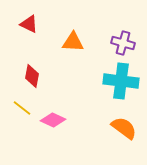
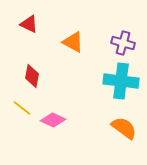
orange triangle: rotated 25 degrees clockwise
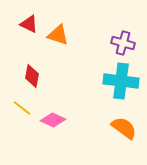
orange triangle: moved 15 px left, 7 px up; rotated 10 degrees counterclockwise
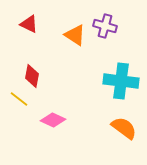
orange triangle: moved 17 px right; rotated 15 degrees clockwise
purple cross: moved 18 px left, 17 px up
yellow line: moved 3 px left, 9 px up
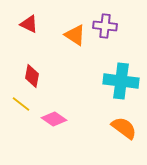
purple cross: rotated 10 degrees counterclockwise
yellow line: moved 2 px right, 5 px down
pink diamond: moved 1 px right, 1 px up; rotated 10 degrees clockwise
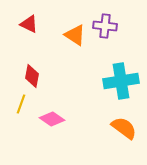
cyan cross: rotated 16 degrees counterclockwise
yellow line: rotated 72 degrees clockwise
pink diamond: moved 2 px left
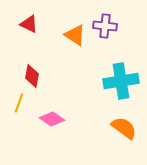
yellow line: moved 2 px left, 1 px up
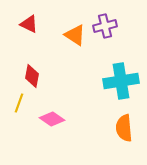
purple cross: rotated 20 degrees counterclockwise
orange semicircle: rotated 132 degrees counterclockwise
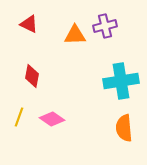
orange triangle: rotated 35 degrees counterclockwise
yellow line: moved 14 px down
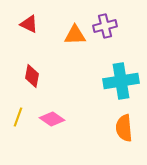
yellow line: moved 1 px left
